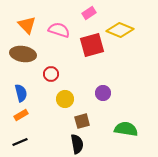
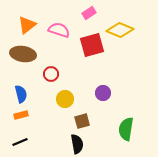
orange triangle: rotated 36 degrees clockwise
blue semicircle: moved 1 px down
orange rectangle: rotated 16 degrees clockwise
green semicircle: rotated 90 degrees counterclockwise
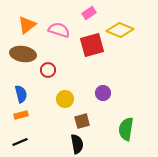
red circle: moved 3 px left, 4 px up
